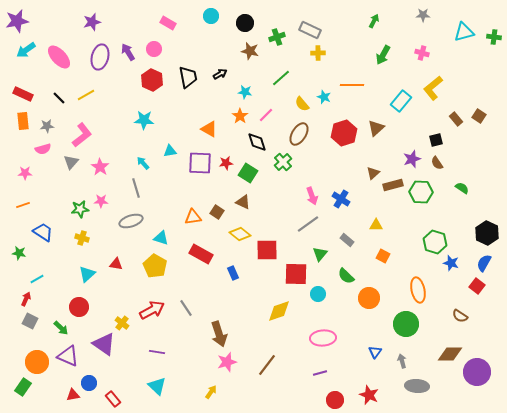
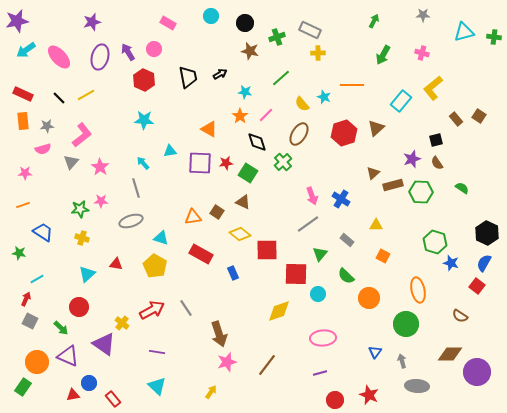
red hexagon at (152, 80): moved 8 px left
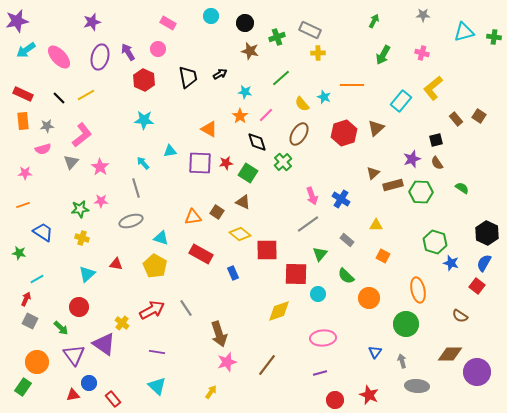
pink circle at (154, 49): moved 4 px right
purple triangle at (68, 356): moved 6 px right, 1 px up; rotated 30 degrees clockwise
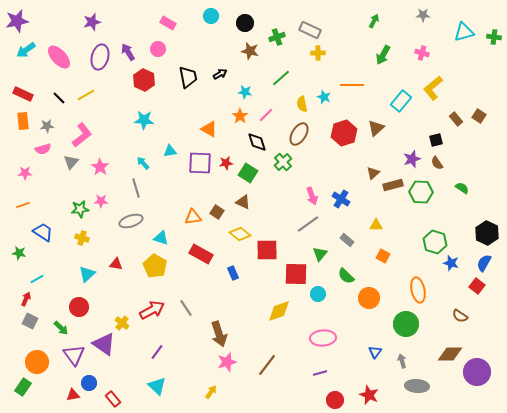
yellow semicircle at (302, 104): rotated 28 degrees clockwise
purple line at (157, 352): rotated 63 degrees counterclockwise
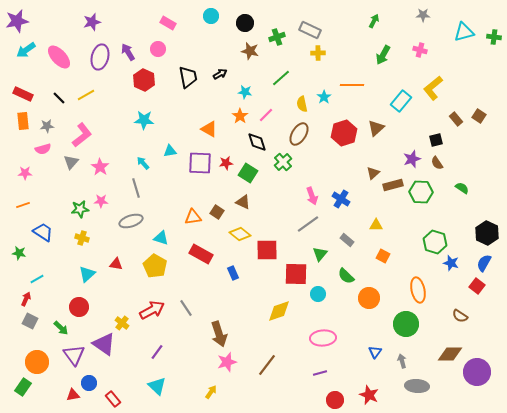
pink cross at (422, 53): moved 2 px left, 3 px up
cyan star at (324, 97): rotated 16 degrees clockwise
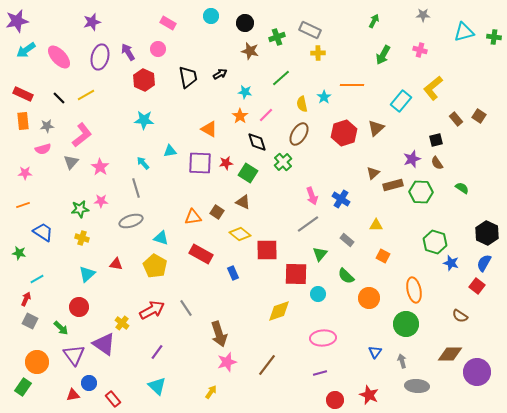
orange ellipse at (418, 290): moved 4 px left
